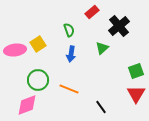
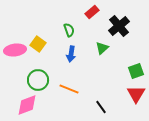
yellow square: rotated 21 degrees counterclockwise
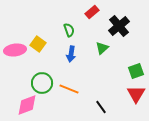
green circle: moved 4 px right, 3 px down
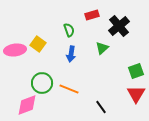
red rectangle: moved 3 px down; rotated 24 degrees clockwise
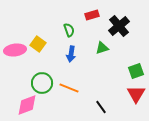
green triangle: rotated 24 degrees clockwise
orange line: moved 1 px up
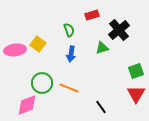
black cross: moved 4 px down
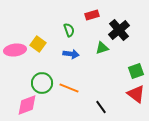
blue arrow: rotated 91 degrees counterclockwise
red triangle: rotated 24 degrees counterclockwise
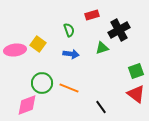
black cross: rotated 10 degrees clockwise
